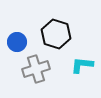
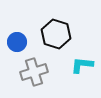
gray cross: moved 2 px left, 3 px down
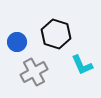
cyan L-shape: rotated 120 degrees counterclockwise
gray cross: rotated 12 degrees counterclockwise
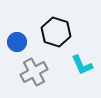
black hexagon: moved 2 px up
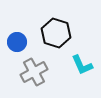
black hexagon: moved 1 px down
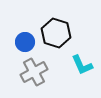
blue circle: moved 8 px right
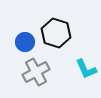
cyan L-shape: moved 4 px right, 4 px down
gray cross: moved 2 px right
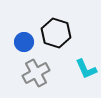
blue circle: moved 1 px left
gray cross: moved 1 px down
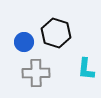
cyan L-shape: rotated 30 degrees clockwise
gray cross: rotated 28 degrees clockwise
